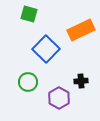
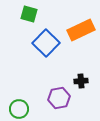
blue square: moved 6 px up
green circle: moved 9 px left, 27 px down
purple hexagon: rotated 20 degrees clockwise
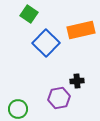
green square: rotated 18 degrees clockwise
orange rectangle: rotated 12 degrees clockwise
black cross: moved 4 px left
green circle: moved 1 px left
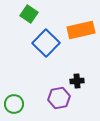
green circle: moved 4 px left, 5 px up
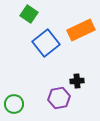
orange rectangle: rotated 12 degrees counterclockwise
blue square: rotated 8 degrees clockwise
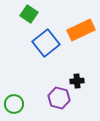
purple hexagon: rotated 25 degrees clockwise
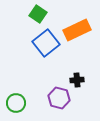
green square: moved 9 px right
orange rectangle: moved 4 px left
black cross: moved 1 px up
green circle: moved 2 px right, 1 px up
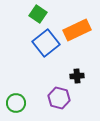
black cross: moved 4 px up
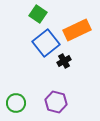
black cross: moved 13 px left, 15 px up; rotated 24 degrees counterclockwise
purple hexagon: moved 3 px left, 4 px down
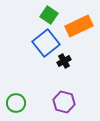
green square: moved 11 px right, 1 px down
orange rectangle: moved 2 px right, 4 px up
purple hexagon: moved 8 px right
